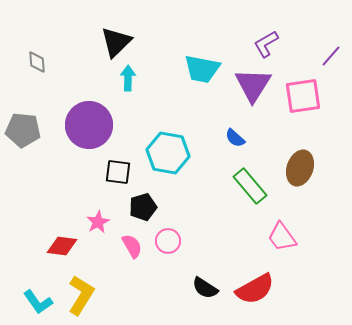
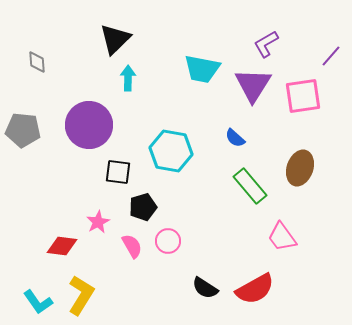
black triangle: moved 1 px left, 3 px up
cyan hexagon: moved 3 px right, 2 px up
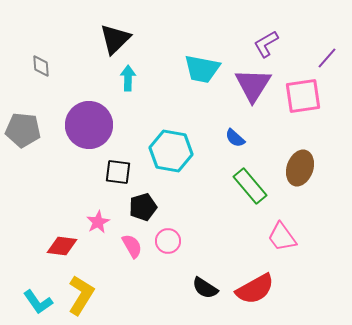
purple line: moved 4 px left, 2 px down
gray diamond: moved 4 px right, 4 px down
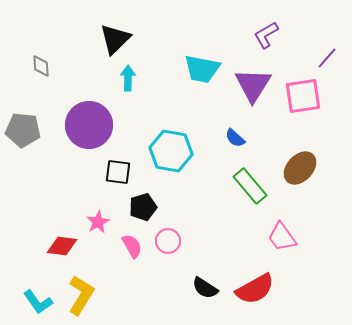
purple L-shape: moved 9 px up
brown ellipse: rotated 24 degrees clockwise
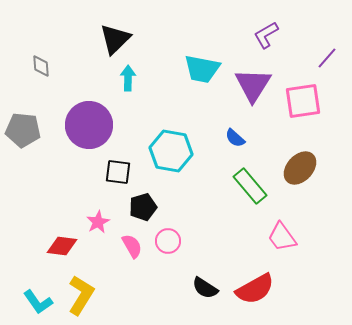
pink square: moved 5 px down
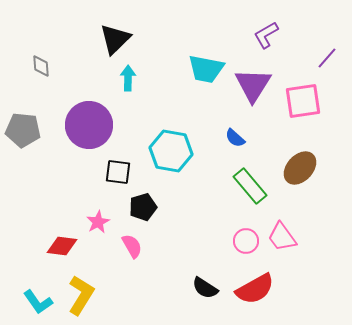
cyan trapezoid: moved 4 px right
pink circle: moved 78 px right
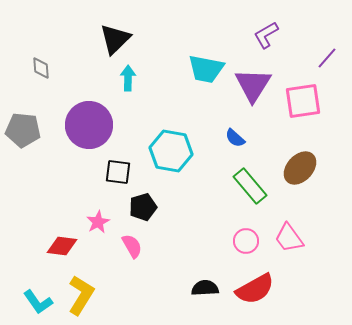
gray diamond: moved 2 px down
pink trapezoid: moved 7 px right, 1 px down
black semicircle: rotated 144 degrees clockwise
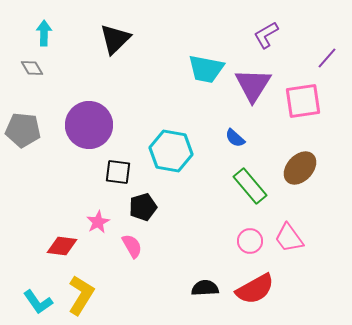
gray diamond: moved 9 px left; rotated 25 degrees counterclockwise
cyan arrow: moved 84 px left, 45 px up
pink circle: moved 4 px right
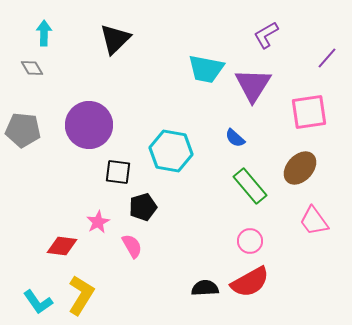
pink square: moved 6 px right, 11 px down
pink trapezoid: moved 25 px right, 17 px up
red semicircle: moved 5 px left, 7 px up
